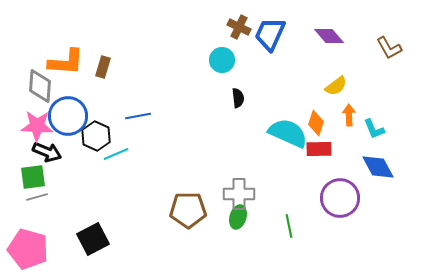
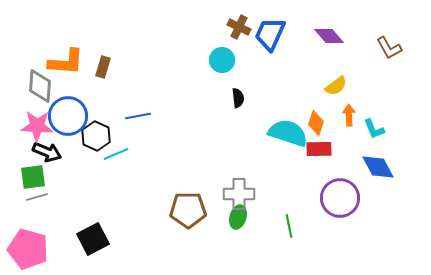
cyan semicircle: rotated 6 degrees counterclockwise
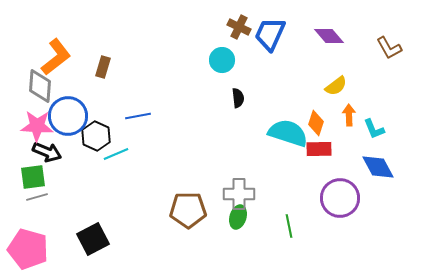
orange L-shape: moved 10 px left, 5 px up; rotated 42 degrees counterclockwise
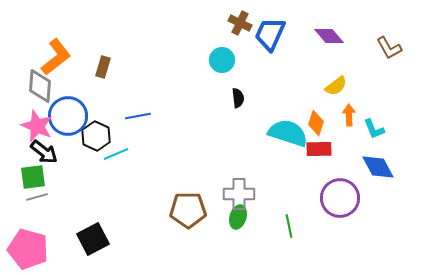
brown cross: moved 1 px right, 4 px up
pink star: rotated 20 degrees clockwise
black arrow: moved 3 px left; rotated 16 degrees clockwise
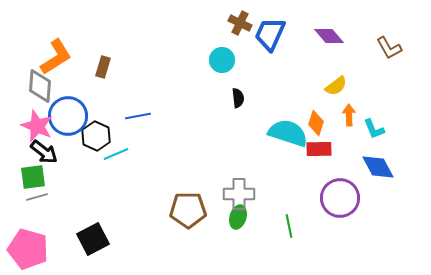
orange L-shape: rotated 6 degrees clockwise
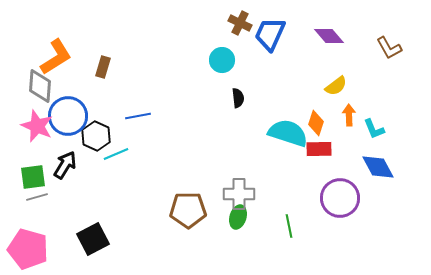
black arrow: moved 21 px right, 13 px down; rotated 96 degrees counterclockwise
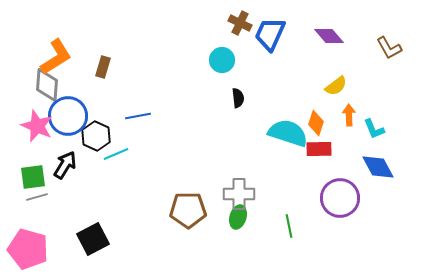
gray diamond: moved 7 px right, 1 px up
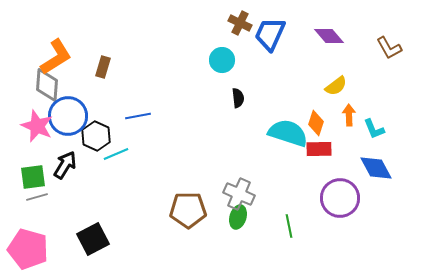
blue diamond: moved 2 px left, 1 px down
gray cross: rotated 24 degrees clockwise
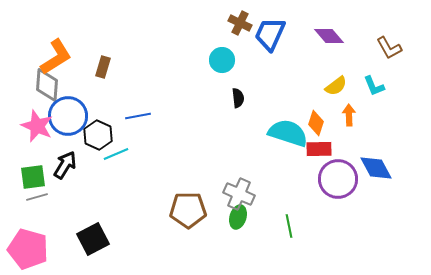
cyan L-shape: moved 43 px up
black hexagon: moved 2 px right, 1 px up
purple circle: moved 2 px left, 19 px up
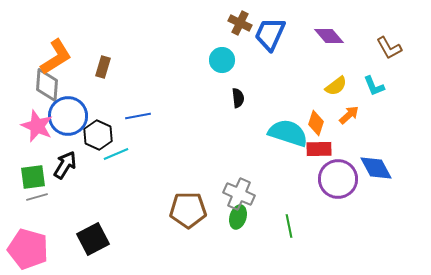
orange arrow: rotated 50 degrees clockwise
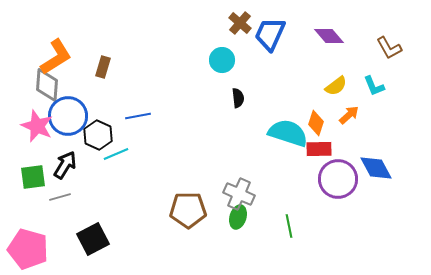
brown cross: rotated 15 degrees clockwise
gray line: moved 23 px right
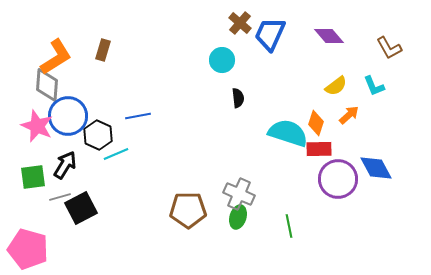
brown rectangle: moved 17 px up
black square: moved 12 px left, 31 px up
